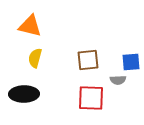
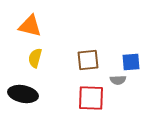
black ellipse: moved 1 px left; rotated 12 degrees clockwise
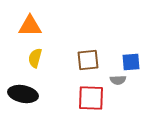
orange triangle: rotated 15 degrees counterclockwise
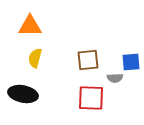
gray semicircle: moved 3 px left, 2 px up
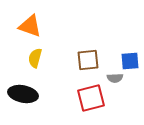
orange triangle: rotated 20 degrees clockwise
blue square: moved 1 px left, 1 px up
red square: rotated 16 degrees counterclockwise
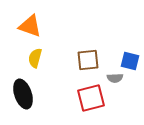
blue square: rotated 18 degrees clockwise
black ellipse: rotated 60 degrees clockwise
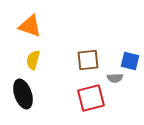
yellow semicircle: moved 2 px left, 2 px down
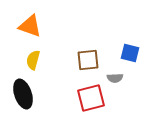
blue square: moved 8 px up
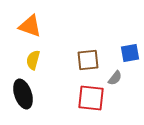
blue square: rotated 24 degrees counterclockwise
gray semicircle: rotated 49 degrees counterclockwise
red square: rotated 20 degrees clockwise
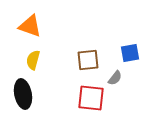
black ellipse: rotated 8 degrees clockwise
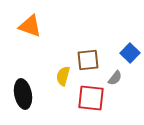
blue square: rotated 36 degrees counterclockwise
yellow semicircle: moved 30 px right, 16 px down
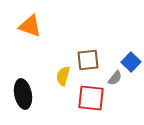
blue square: moved 1 px right, 9 px down
